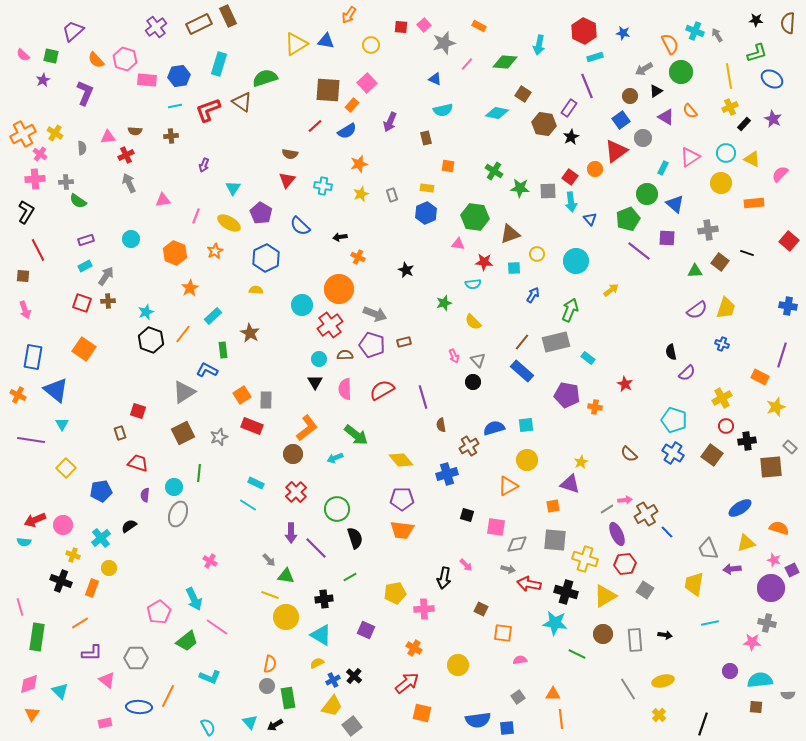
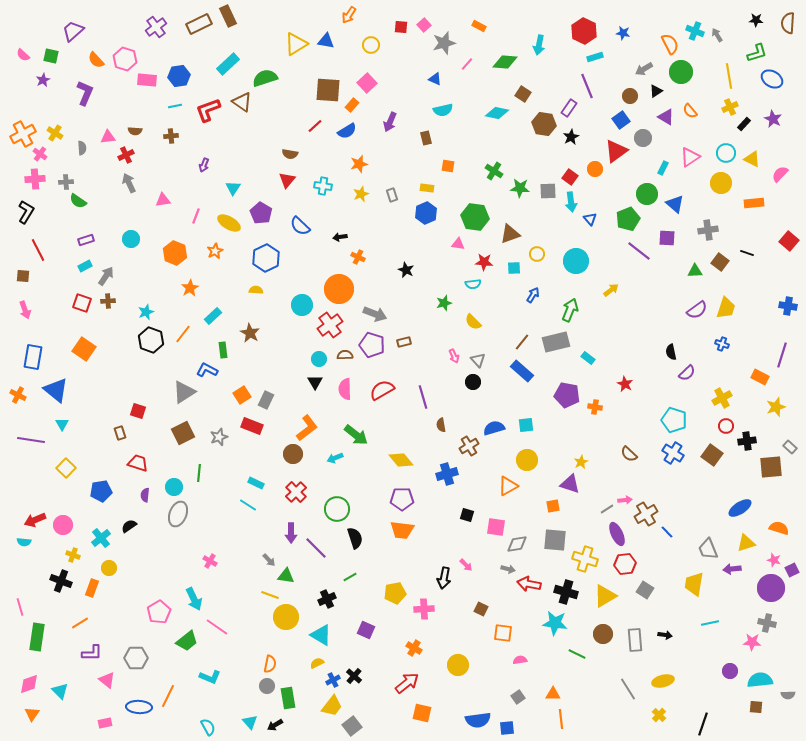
cyan rectangle at (219, 64): moved 9 px right; rotated 30 degrees clockwise
gray rectangle at (266, 400): rotated 24 degrees clockwise
black cross at (324, 599): moved 3 px right; rotated 18 degrees counterclockwise
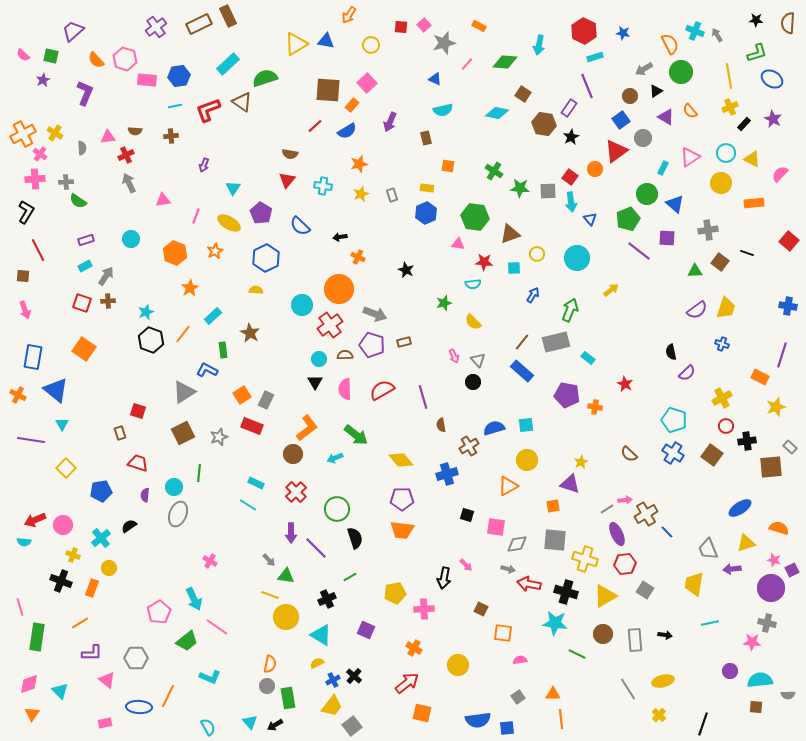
cyan circle at (576, 261): moved 1 px right, 3 px up
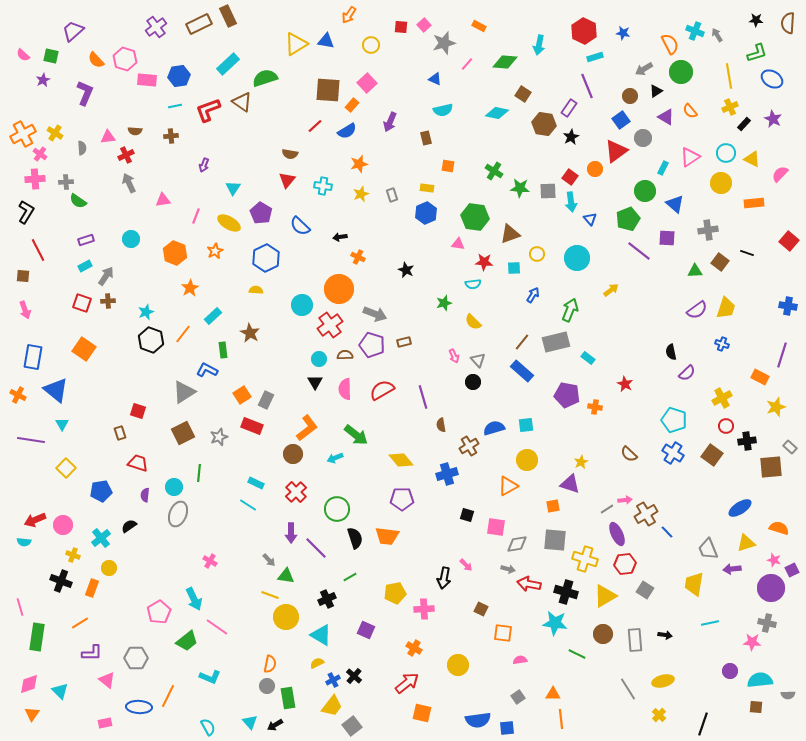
green circle at (647, 194): moved 2 px left, 3 px up
orange trapezoid at (402, 530): moved 15 px left, 6 px down
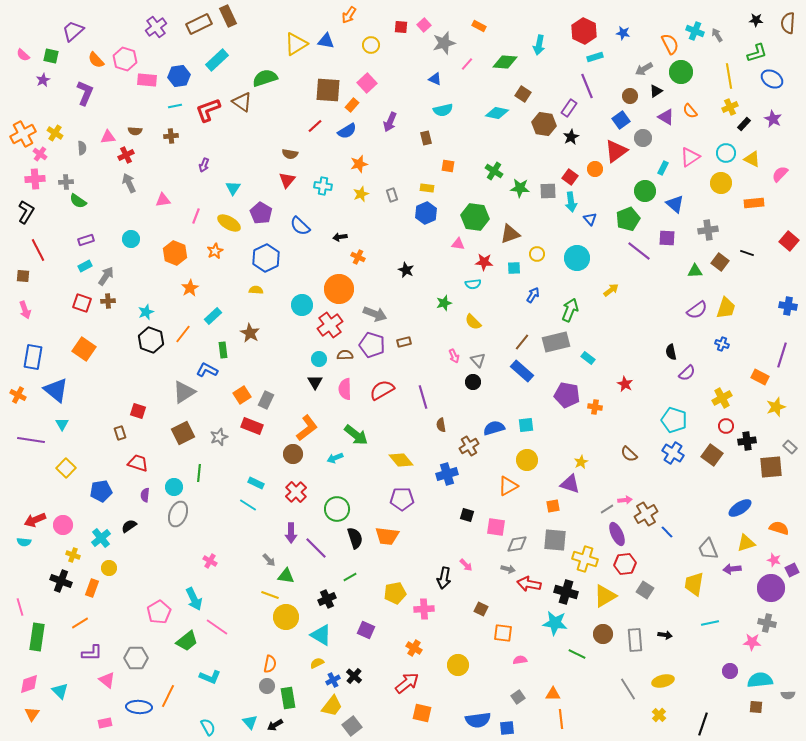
cyan rectangle at (228, 64): moved 11 px left, 4 px up
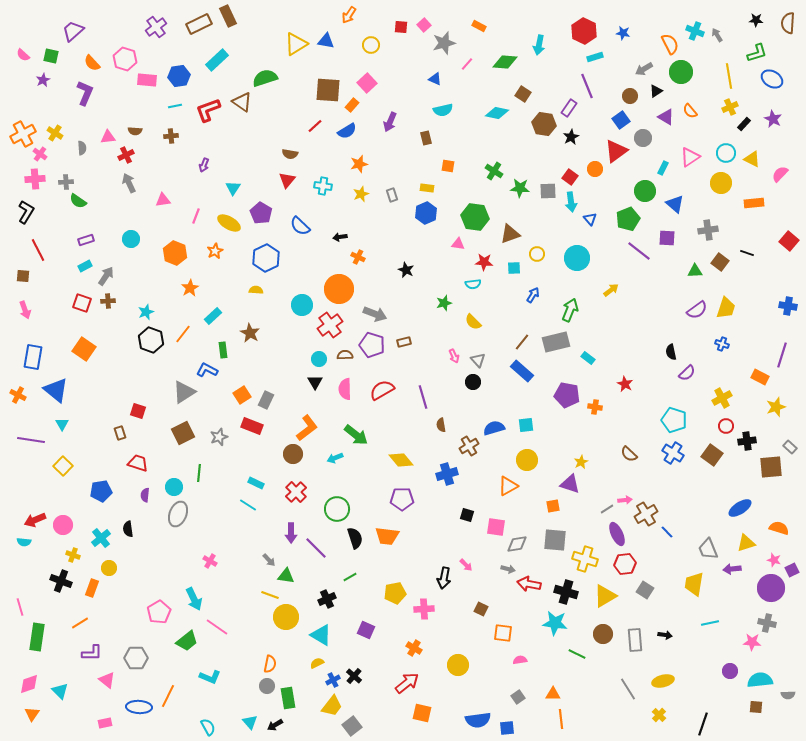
orange semicircle at (96, 60): moved 4 px left, 3 px down
yellow square at (66, 468): moved 3 px left, 2 px up
black semicircle at (129, 526): moved 1 px left, 3 px down; rotated 63 degrees counterclockwise
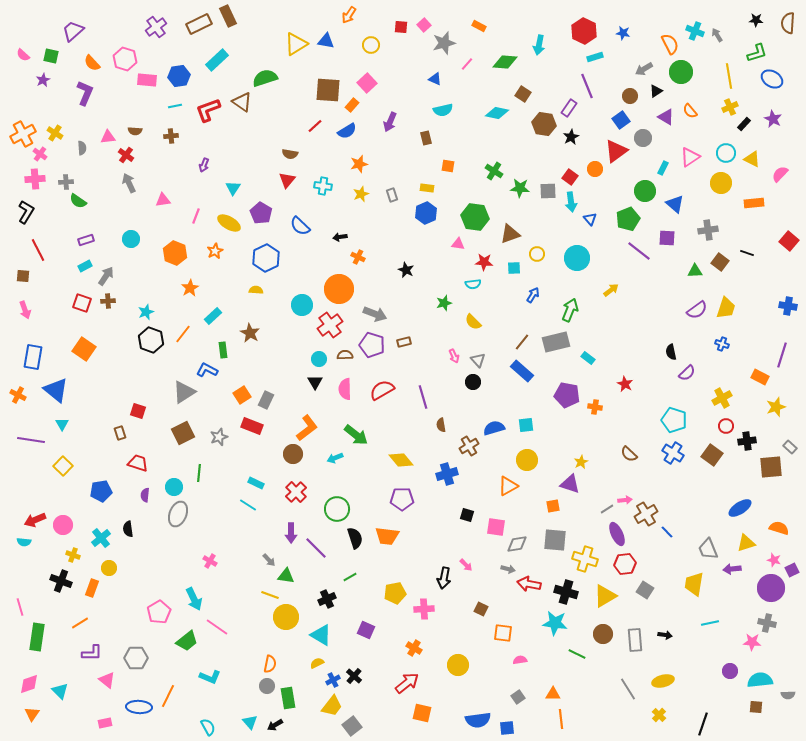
red cross at (126, 155): rotated 28 degrees counterclockwise
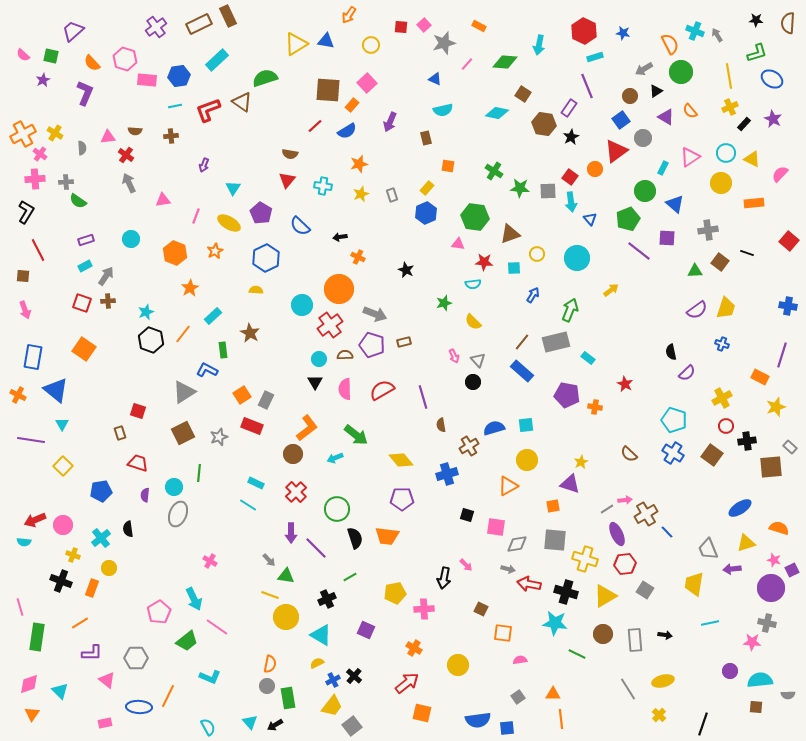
yellow rectangle at (427, 188): rotated 56 degrees counterclockwise
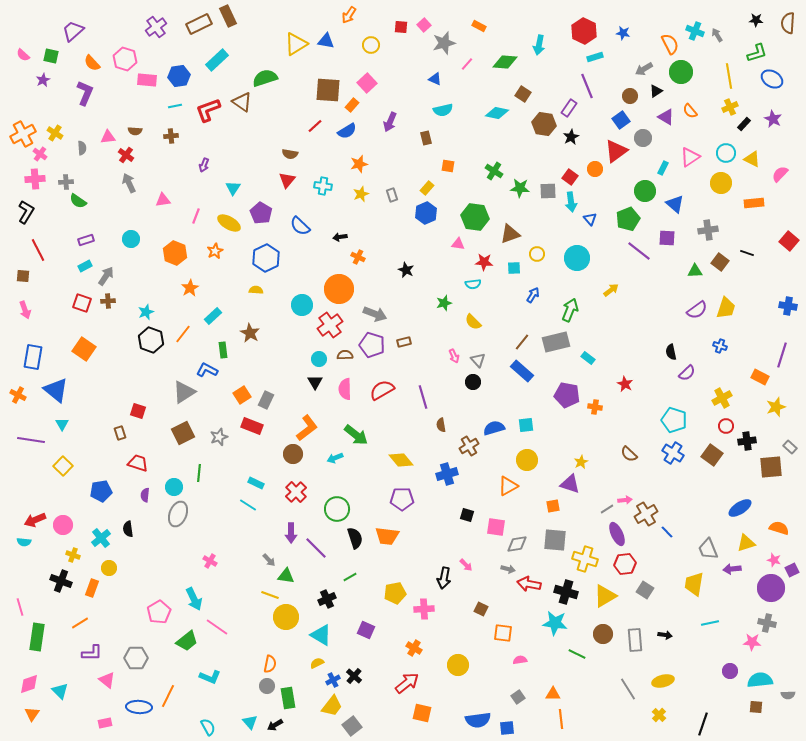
blue cross at (722, 344): moved 2 px left, 2 px down
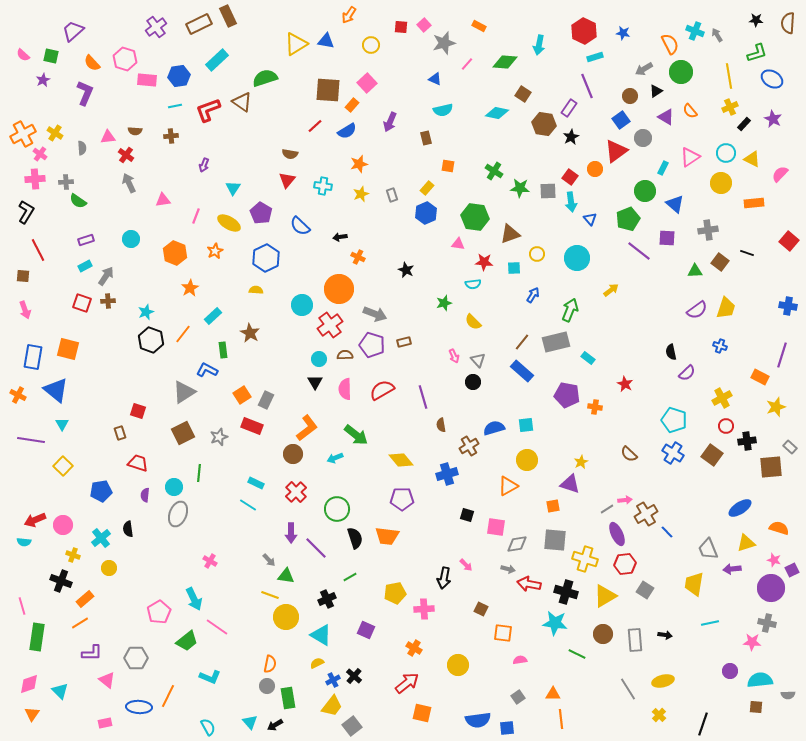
orange square at (84, 349): moved 16 px left; rotated 20 degrees counterclockwise
orange rectangle at (92, 588): moved 7 px left, 11 px down; rotated 30 degrees clockwise
pink line at (20, 607): moved 2 px right, 1 px up
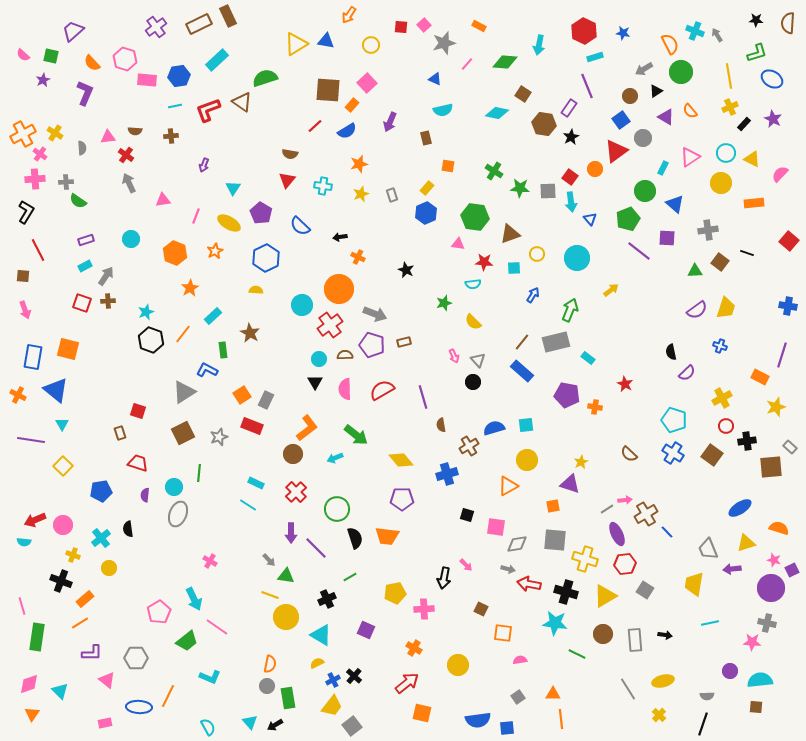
gray semicircle at (788, 695): moved 81 px left, 1 px down
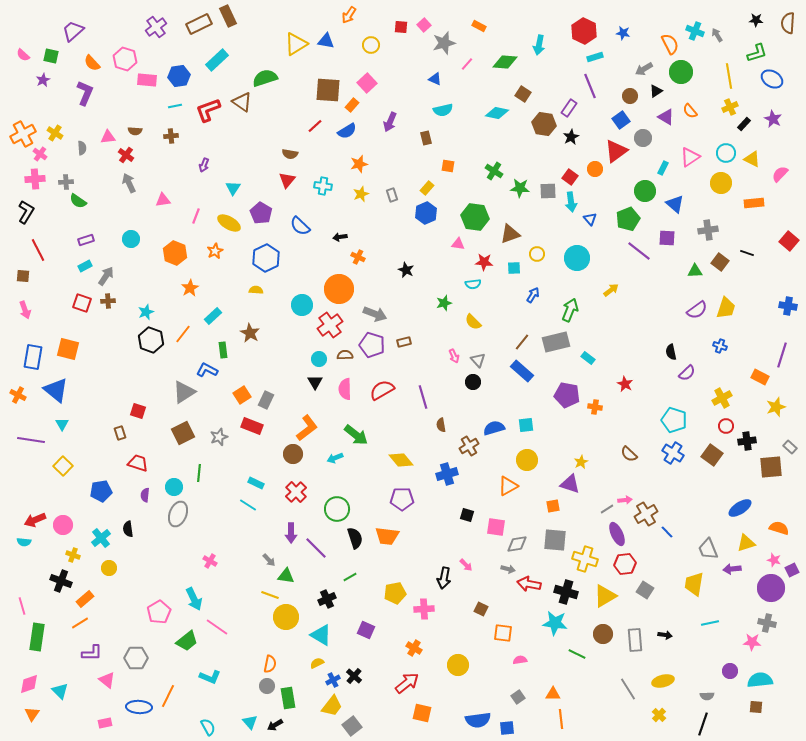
purple line at (587, 86): moved 3 px right
